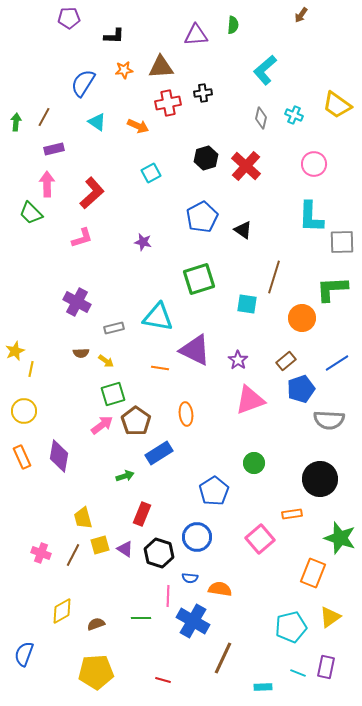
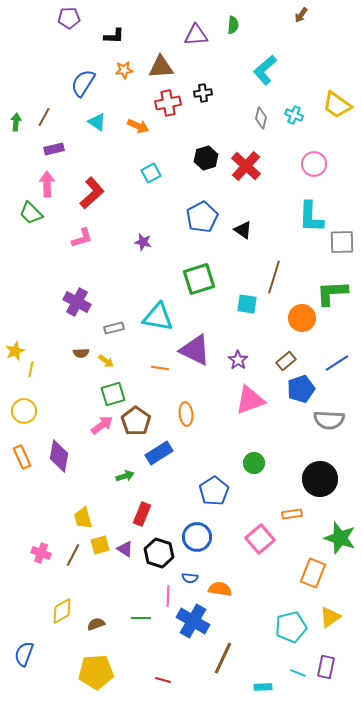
green L-shape at (332, 289): moved 4 px down
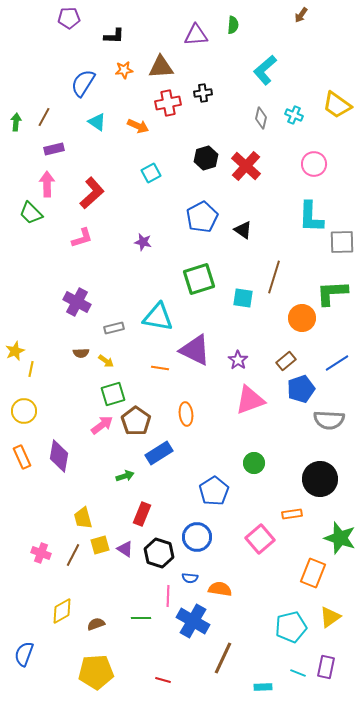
cyan square at (247, 304): moved 4 px left, 6 px up
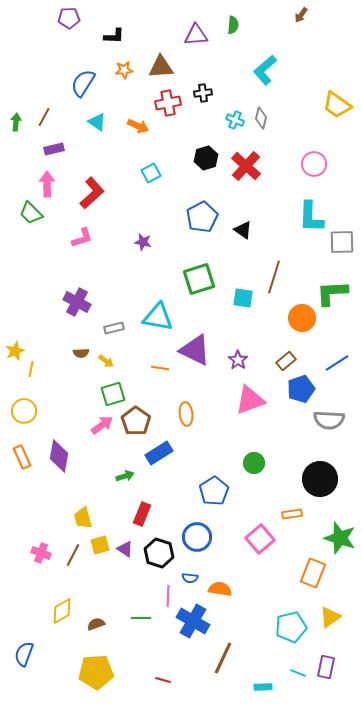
cyan cross at (294, 115): moved 59 px left, 5 px down
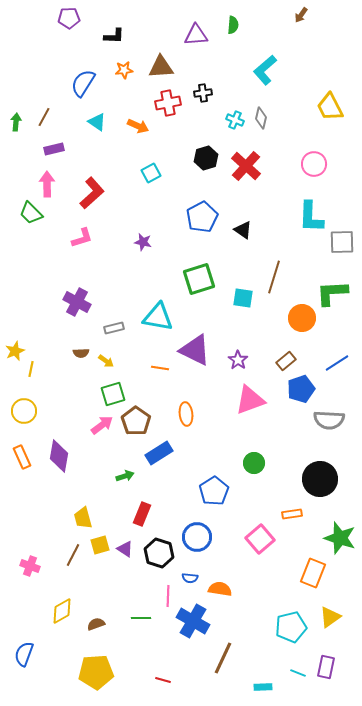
yellow trapezoid at (337, 105): moved 7 px left, 2 px down; rotated 28 degrees clockwise
pink cross at (41, 553): moved 11 px left, 13 px down
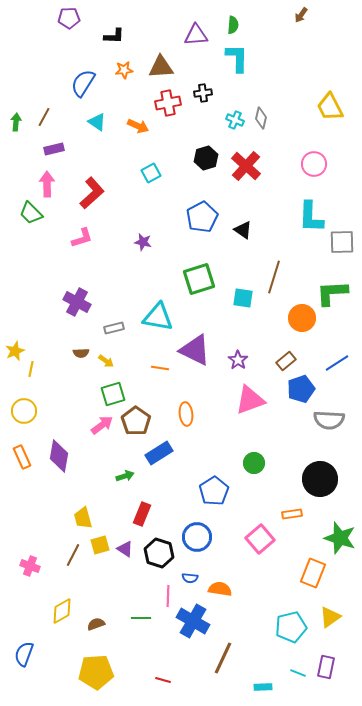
cyan L-shape at (265, 70): moved 28 px left, 12 px up; rotated 132 degrees clockwise
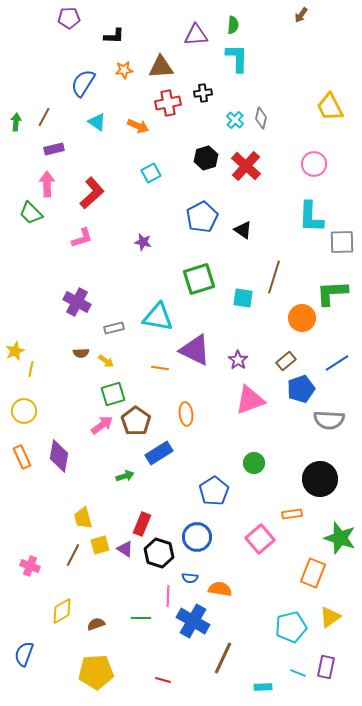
cyan cross at (235, 120): rotated 18 degrees clockwise
red rectangle at (142, 514): moved 10 px down
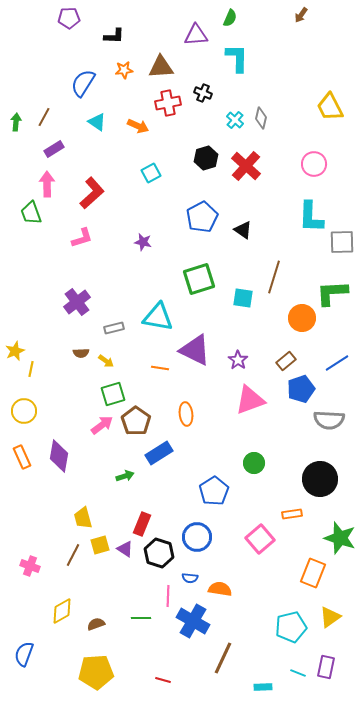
green semicircle at (233, 25): moved 3 px left, 7 px up; rotated 18 degrees clockwise
black cross at (203, 93): rotated 30 degrees clockwise
purple rectangle at (54, 149): rotated 18 degrees counterclockwise
green trapezoid at (31, 213): rotated 25 degrees clockwise
purple cross at (77, 302): rotated 24 degrees clockwise
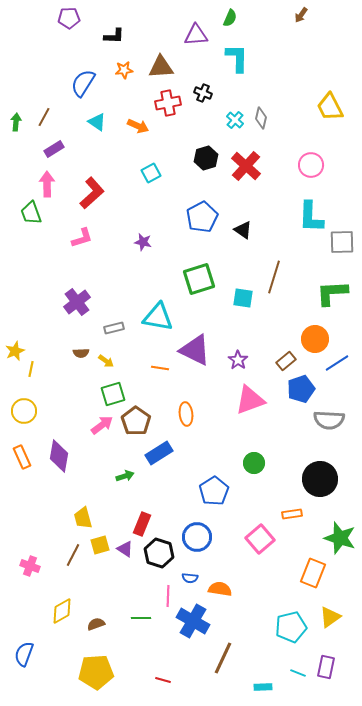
pink circle at (314, 164): moved 3 px left, 1 px down
orange circle at (302, 318): moved 13 px right, 21 px down
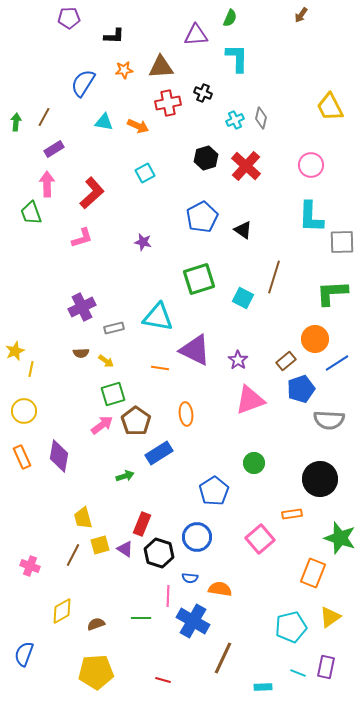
cyan cross at (235, 120): rotated 24 degrees clockwise
cyan triangle at (97, 122): moved 7 px right; rotated 24 degrees counterclockwise
cyan square at (151, 173): moved 6 px left
cyan square at (243, 298): rotated 20 degrees clockwise
purple cross at (77, 302): moved 5 px right, 5 px down; rotated 12 degrees clockwise
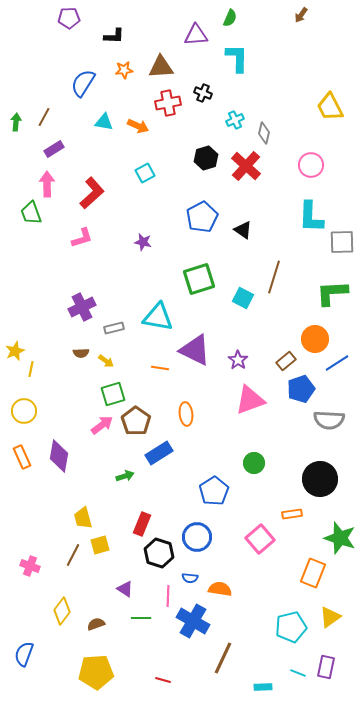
gray diamond at (261, 118): moved 3 px right, 15 px down
purple triangle at (125, 549): moved 40 px down
yellow diamond at (62, 611): rotated 24 degrees counterclockwise
